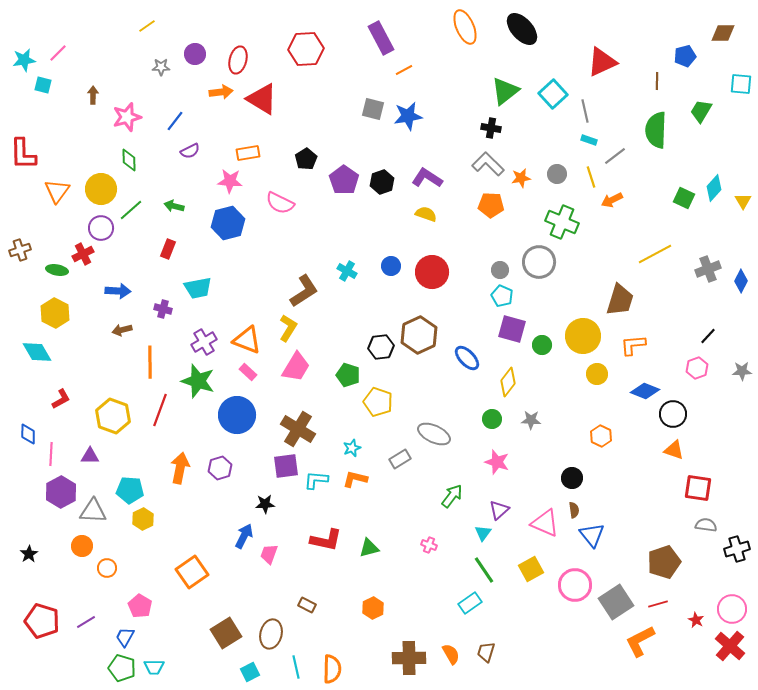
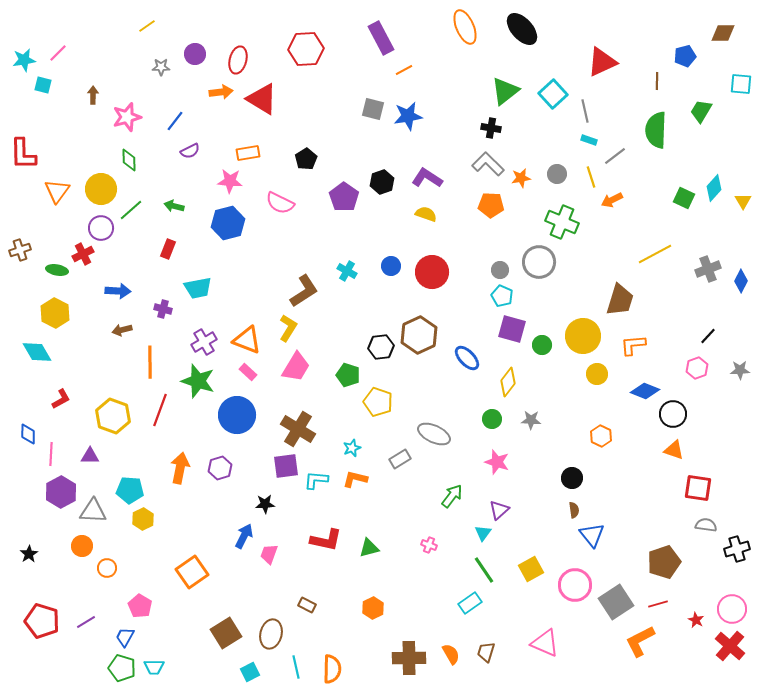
purple pentagon at (344, 180): moved 17 px down
gray star at (742, 371): moved 2 px left, 1 px up
pink triangle at (545, 523): moved 120 px down
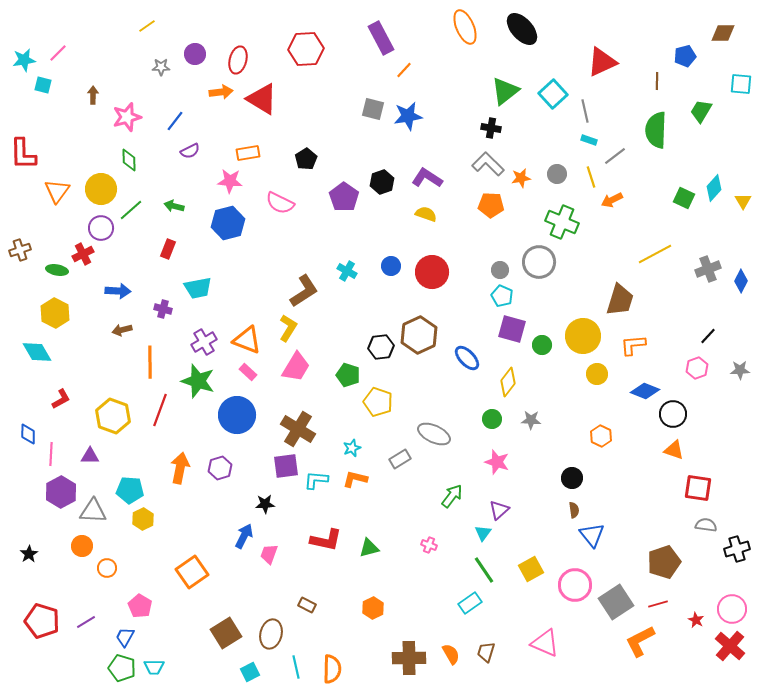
orange line at (404, 70): rotated 18 degrees counterclockwise
